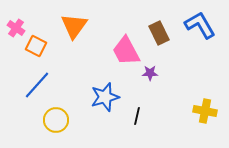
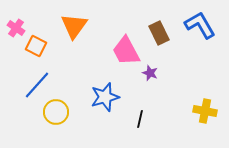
purple star: rotated 21 degrees clockwise
black line: moved 3 px right, 3 px down
yellow circle: moved 8 px up
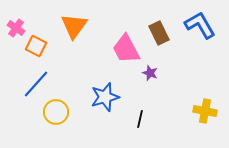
pink trapezoid: moved 2 px up
blue line: moved 1 px left, 1 px up
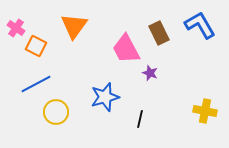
blue line: rotated 20 degrees clockwise
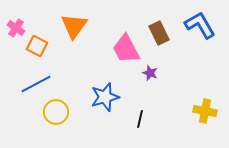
orange square: moved 1 px right
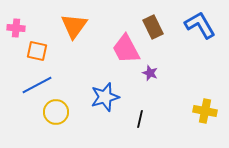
pink cross: rotated 30 degrees counterclockwise
brown rectangle: moved 6 px left, 6 px up
orange square: moved 5 px down; rotated 15 degrees counterclockwise
blue line: moved 1 px right, 1 px down
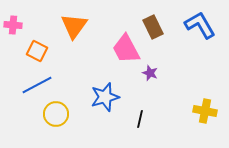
pink cross: moved 3 px left, 3 px up
orange square: rotated 15 degrees clockwise
yellow circle: moved 2 px down
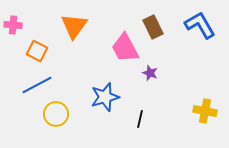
pink trapezoid: moved 1 px left, 1 px up
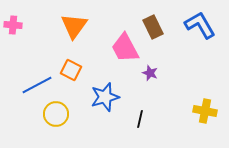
orange square: moved 34 px right, 19 px down
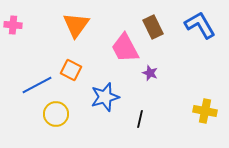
orange triangle: moved 2 px right, 1 px up
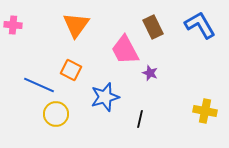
pink trapezoid: moved 2 px down
blue line: moved 2 px right; rotated 52 degrees clockwise
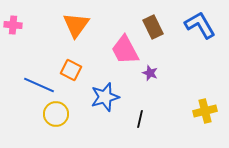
yellow cross: rotated 25 degrees counterclockwise
